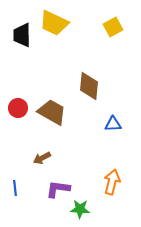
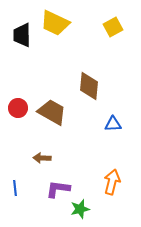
yellow trapezoid: moved 1 px right
brown arrow: rotated 30 degrees clockwise
green star: rotated 18 degrees counterclockwise
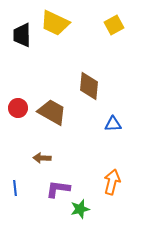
yellow square: moved 1 px right, 2 px up
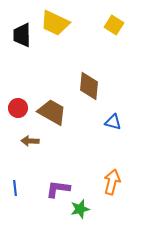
yellow square: rotated 30 degrees counterclockwise
blue triangle: moved 2 px up; rotated 18 degrees clockwise
brown arrow: moved 12 px left, 17 px up
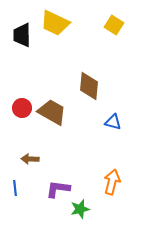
red circle: moved 4 px right
brown arrow: moved 18 px down
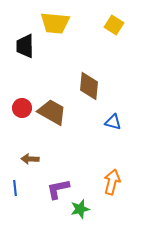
yellow trapezoid: rotated 20 degrees counterclockwise
black trapezoid: moved 3 px right, 11 px down
purple L-shape: rotated 20 degrees counterclockwise
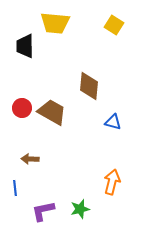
purple L-shape: moved 15 px left, 22 px down
